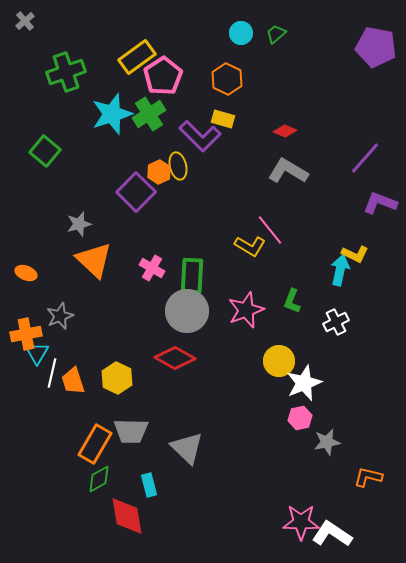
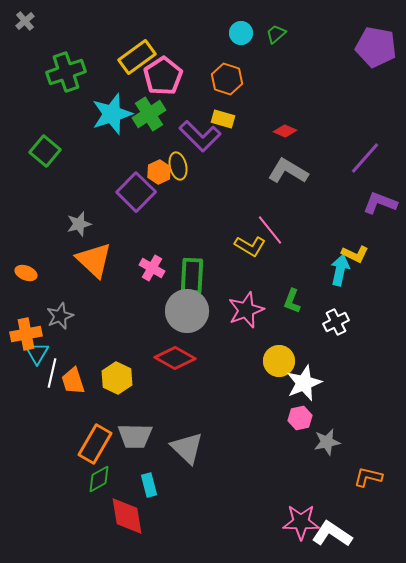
orange hexagon at (227, 79): rotated 8 degrees counterclockwise
gray trapezoid at (131, 431): moved 4 px right, 5 px down
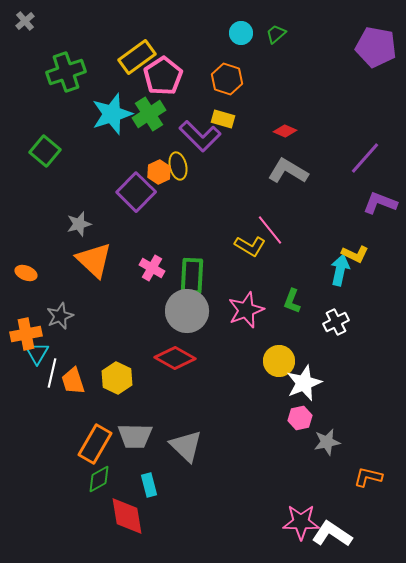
gray triangle at (187, 448): moved 1 px left, 2 px up
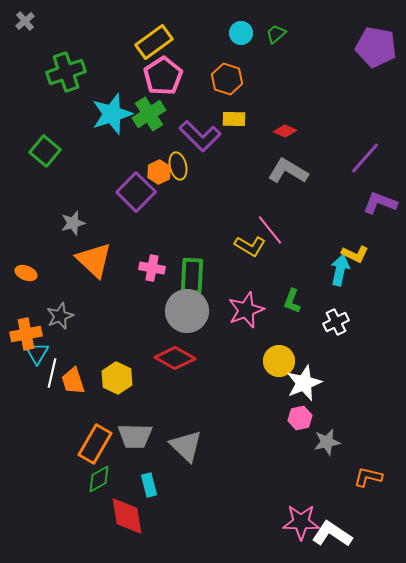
yellow rectangle at (137, 57): moved 17 px right, 15 px up
yellow rectangle at (223, 119): moved 11 px right; rotated 15 degrees counterclockwise
gray star at (79, 224): moved 6 px left, 1 px up
pink cross at (152, 268): rotated 20 degrees counterclockwise
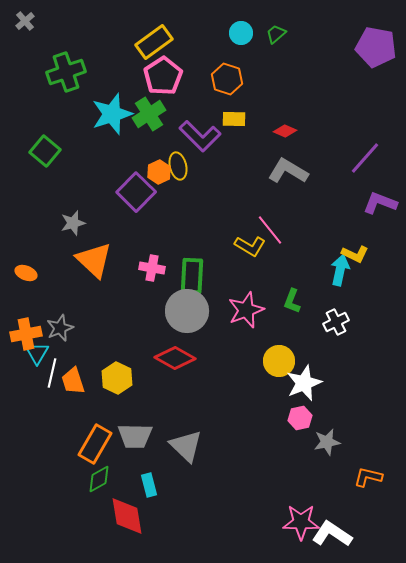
gray star at (60, 316): moved 12 px down
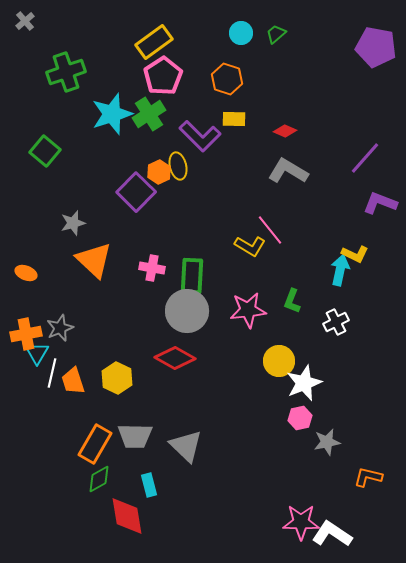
pink star at (246, 310): moved 2 px right; rotated 15 degrees clockwise
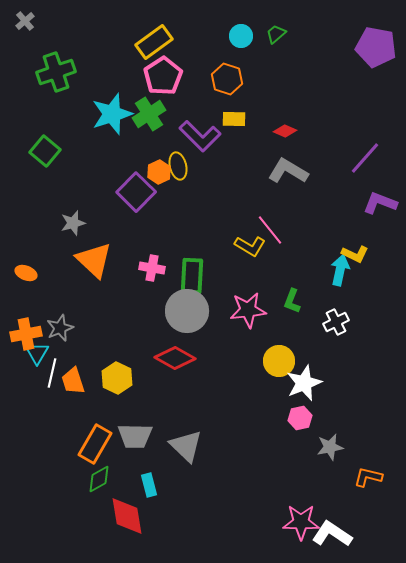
cyan circle at (241, 33): moved 3 px down
green cross at (66, 72): moved 10 px left
gray star at (327, 442): moved 3 px right, 5 px down
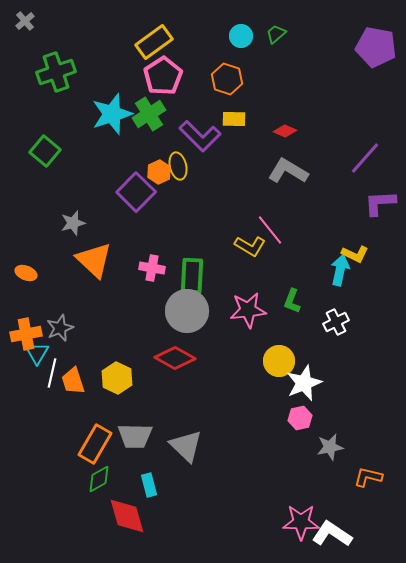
purple L-shape at (380, 203): rotated 24 degrees counterclockwise
red diamond at (127, 516): rotated 6 degrees counterclockwise
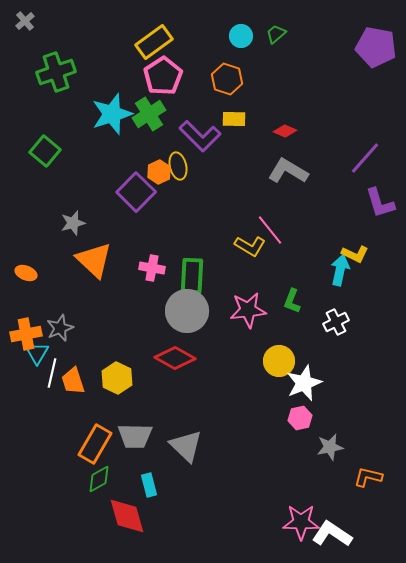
purple L-shape at (380, 203): rotated 104 degrees counterclockwise
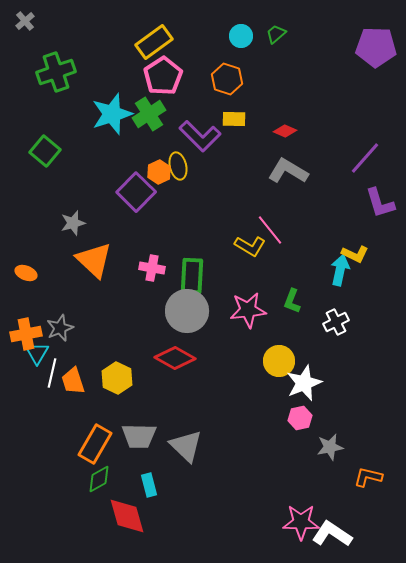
purple pentagon at (376, 47): rotated 9 degrees counterclockwise
gray trapezoid at (135, 436): moved 4 px right
